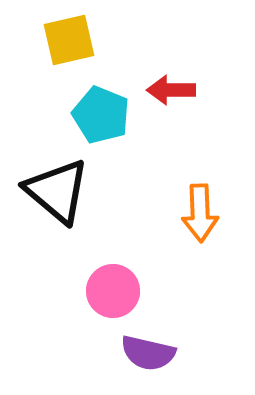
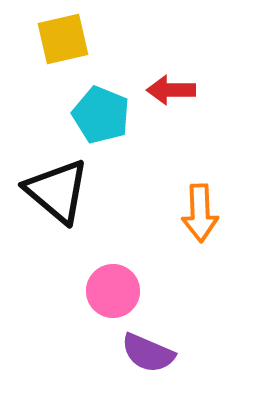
yellow square: moved 6 px left, 1 px up
purple semicircle: rotated 10 degrees clockwise
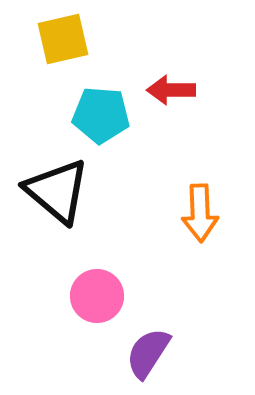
cyan pentagon: rotated 18 degrees counterclockwise
pink circle: moved 16 px left, 5 px down
purple semicircle: rotated 100 degrees clockwise
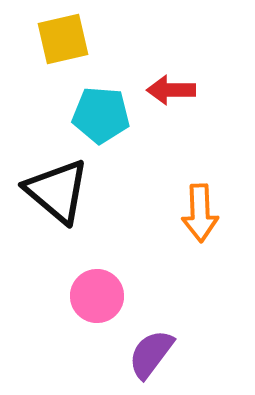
purple semicircle: moved 3 px right, 1 px down; rotated 4 degrees clockwise
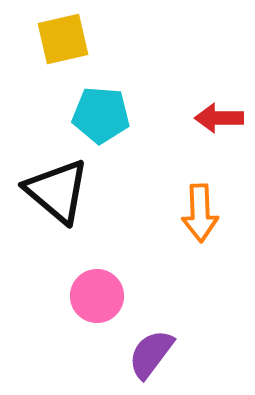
red arrow: moved 48 px right, 28 px down
